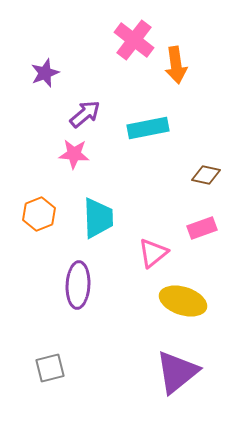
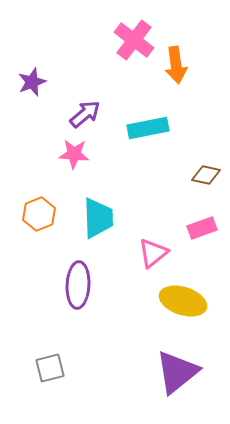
purple star: moved 13 px left, 9 px down
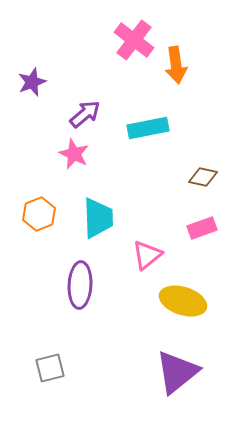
pink star: rotated 20 degrees clockwise
brown diamond: moved 3 px left, 2 px down
pink triangle: moved 6 px left, 2 px down
purple ellipse: moved 2 px right
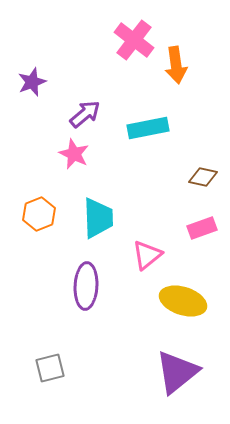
purple ellipse: moved 6 px right, 1 px down
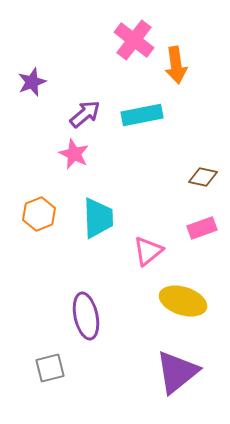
cyan rectangle: moved 6 px left, 13 px up
pink triangle: moved 1 px right, 4 px up
purple ellipse: moved 30 px down; rotated 15 degrees counterclockwise
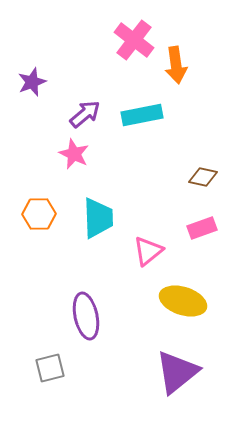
orange hexagon: rotated 20 degrees clockwise
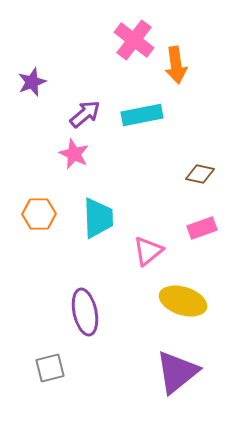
brown diamond: moved 3 px left, 3 px up
purple ellipse: moved 1 px left, 4 px up
